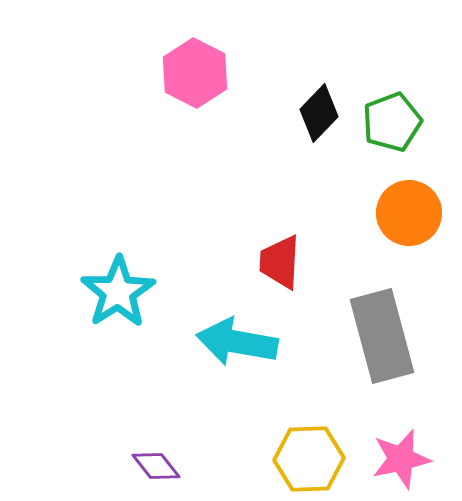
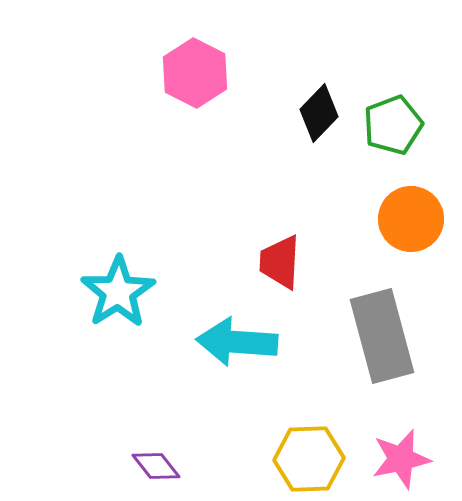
green pentagon: moved 1 px right, 3 px down
orange circle: moved 2 px right, 6 px down
cyan arrow: rotated 6 degrees counterclockwise
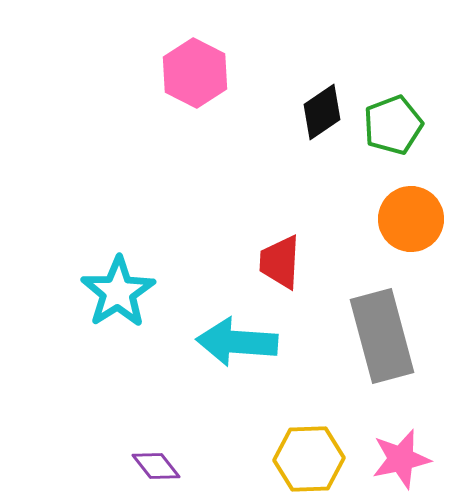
black diamond: moved 3 px right, 1 px up; rotated 12 degrees clockwise
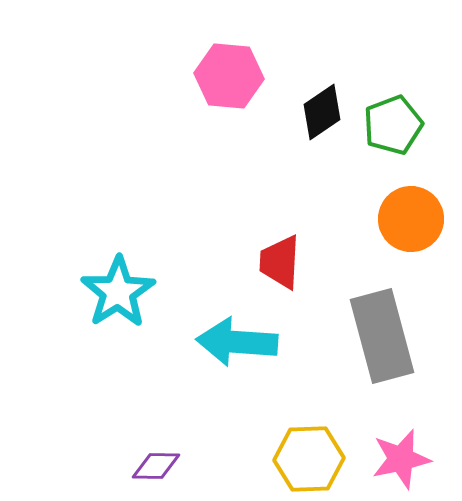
pink hexagon: moved 34 px right, 3 px down; rotated 22 degrees counterclockwise
purple diamond: rotated 51 degrees counterclockwise
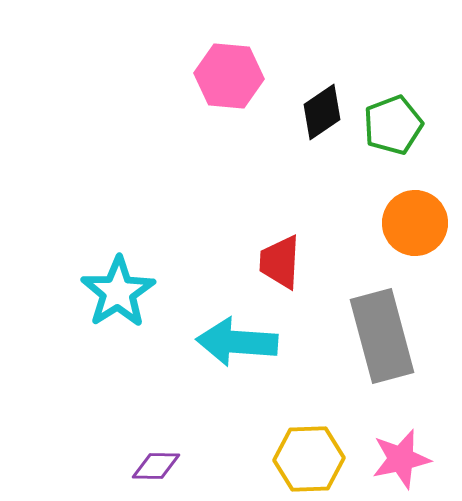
orange circle: moved 4 px right, 4 px down
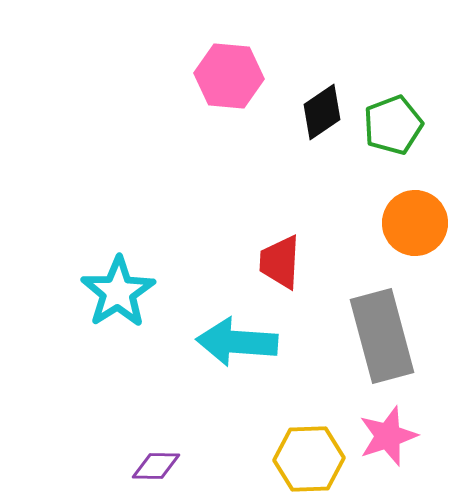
pink star: moved 13 px left, 23 px up; rotated 6 degrees counterclockwise
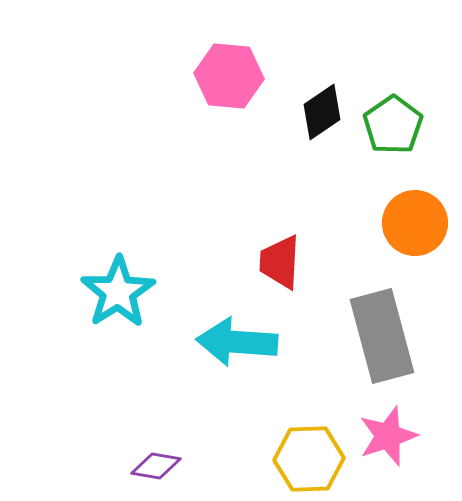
green pentagon: rotated 14 degrees counterclockwise
purple diamond: rotated 9 degrees clockwise
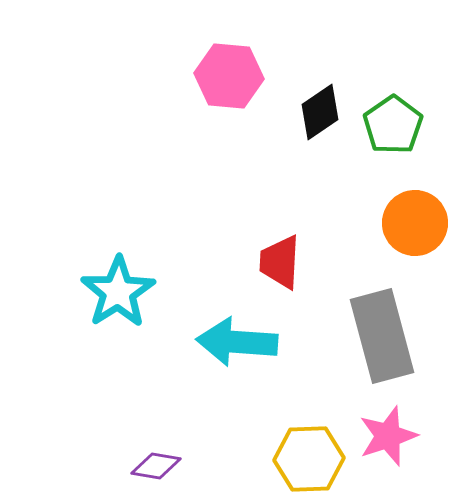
black diamond: moved 2 px left
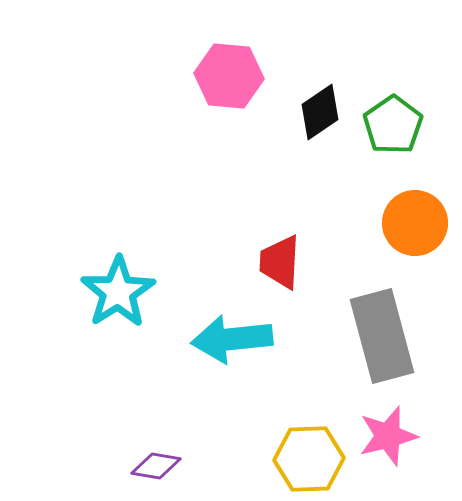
cyan arrow: moved 5 px left, 3 px up; rotated 10 degrees counterclockwise
pink star: rotated 4 degrees clockwise
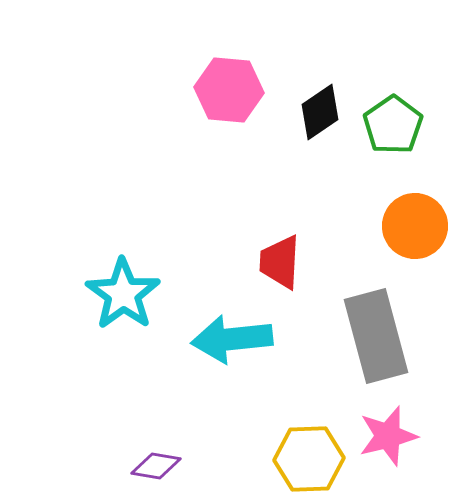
pink hexagon: moved 14 px down
orange circle: moved 3 px down
cyan star: moved 5 px right, 2 px down; rotated 4 degrees counterclockwise
gray rectangle: moved 6 px left
